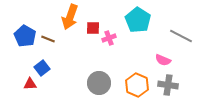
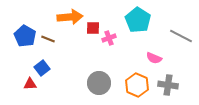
orange arrow: rotated 115 degrees counterclockwise
pink semicircle: moved 9 px left, 2 px up
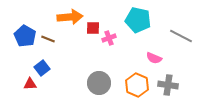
cyan pentagon: rotated 20 degrees counterclockwise
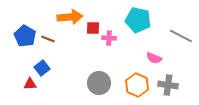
pink cross: rotated 24 degrees clockwise
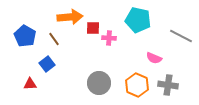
brown line: moved 6 px right; rotated 32 degrees clockwise
blue square: moved 5 px right, 4 px up
